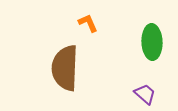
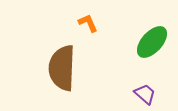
green ellipse: rotated 44 degrees clockwise
brown semicircle: moved 3 px left
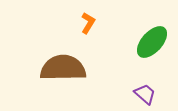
orange L-shape: rotated 55 degrees clockwise
brown semicircle: moved 1 px right; rotated 87 degrees clockwise
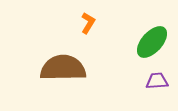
purple trapezoid: moved 12 px right, 13 px up; rotated 45 degrees counterclockwise
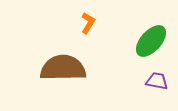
green ellipse: moved 1 px left, 1 px up
purple trapezoid: rotated 15 degrees clockwise
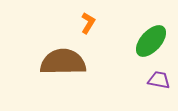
brown semicircle: moved 6 px up
purple trapezoid: moved 2 px right, 1 px up
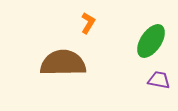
green ellipse: rotated 8 degrees counterclockwise
brown semicircle: moved 1 px down
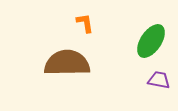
orange L-shape: moved 3 px left; rotated 40 degrees counterclockwise
brown semicircle: moved 4 px right
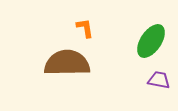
orange L-shape: moved 5 px down
